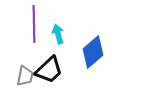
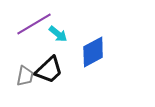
purple line: rotated 60 degrees clockwise
cyan arrow: rotated 144 degrees clockwise
blue diamond: rotated 12 degrees clockwise
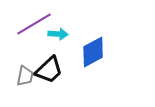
cyan arrow: rotated 36 degrees counterclockwise
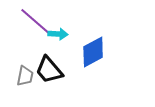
purple line: moved 2 px right, 2 px up; rotated 72 degrees clockwise
black trapezoid: rotated 92 degrees clockwise
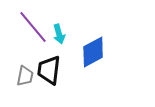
purple line: moved 3 px left, 5 px down; rotated 9 degrees clockwise
cyan arrow: moved 1 px right; rotated 72 degrees clockwise
black trapezoid: rotated 48 degrees clockwise
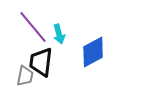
black trapezoid: moved 8 px left, 8 px up
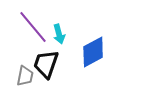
black trapezoid: moved 5 px right, 2 px down; rotated 12 degrees clockwise
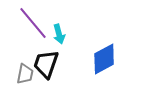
purple line: moved 4 px up
blue diamond: moved 11 px right, 7 px down
gray trapezoid: moved 2 px up
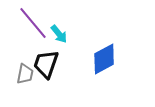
cyan arrow: rotated 24 degrees counterclockwise
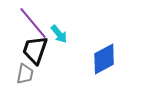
black trapezoid: moved 11 px left, 14 px up
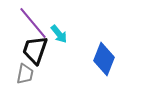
blue diamond: rotated 40 degrees counterclockwise
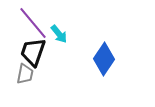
black trapezoid: moved 2 px left, 2 px down
blue diamond: rotated 12 degrees clockwise
